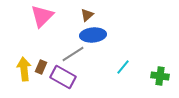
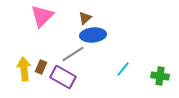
brown triangle: moved 2 px left, 3 px down
cyan line: moved 2 px down
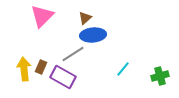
green cross: rotated 24 degrees counterclockwise
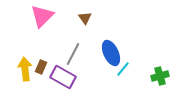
brown triangle: rotated 24 degrees counterclockwise
blue ellipse: moved 18 px right, 18 px down; rotated 70 degrees clockwise
gray line: rotated 30 degrees counterclockwise
yellow arrow: moved 1 px right
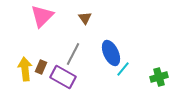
green cross: moved 1 px left, 1 px down
